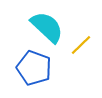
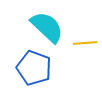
yellow line: moved 4 px right, 2 px up; rotated 40 degrees clockwise
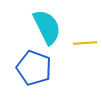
cyan semicircle: rotated 21 degrees clockwise
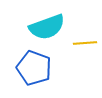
cyan semicircle: rotated 96 degrees clockwise
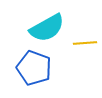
cyan semicircle: moved 1 px down; rotated 9 degrees counterclockwise
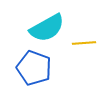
yellow line: moved 1 px left
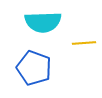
cyan semicircle: moved 4 px left, 6 px up; rotated 27 degrees clockwise
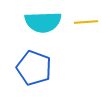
yellow line: moved 2 px right, 21 px up
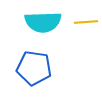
blue pentagon: rotated 12 degrees counterclockwise
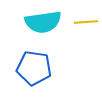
cyan semicircle: rotated 6 degrees counterclockwise
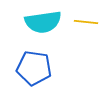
yellow line: rotated 10 degrees clockwise
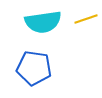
yellow line: moved 3 px up; rotated 25 degrees counterclockwise
